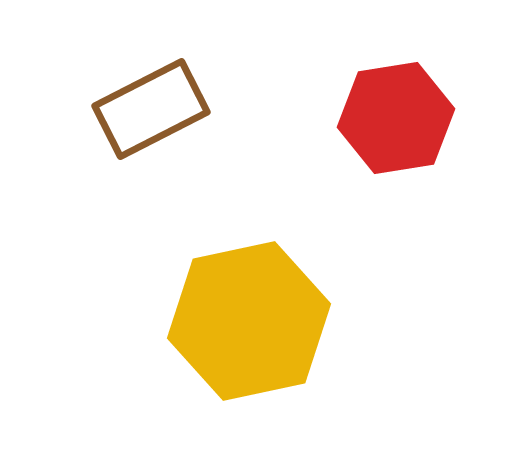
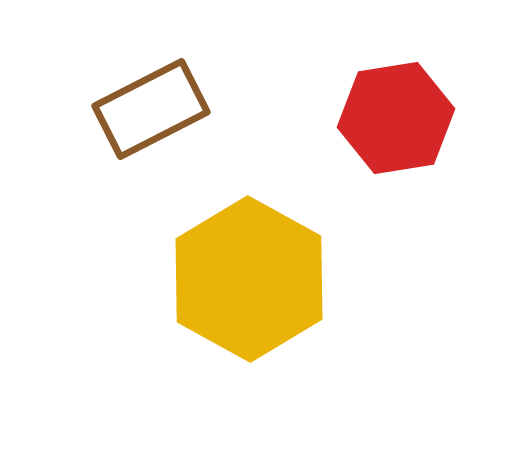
yellow hexagon: moved 42 px up; rotated 19 degrees counterclockwise
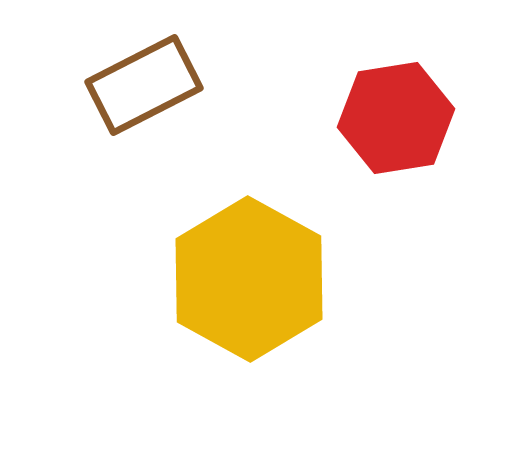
brown rectangle: moved 7 px left, 24 px up
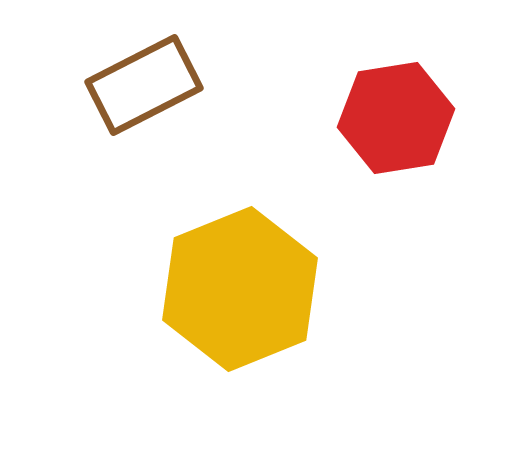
yellow hexagon: moved 9 px left, 10 px down; rotated 9 degrees clockwise
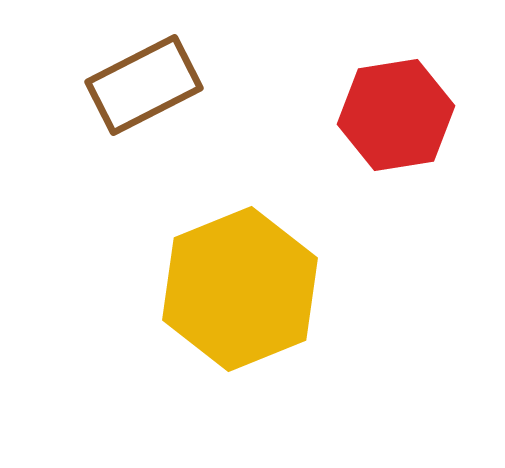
red hexagon: moved 3 px up
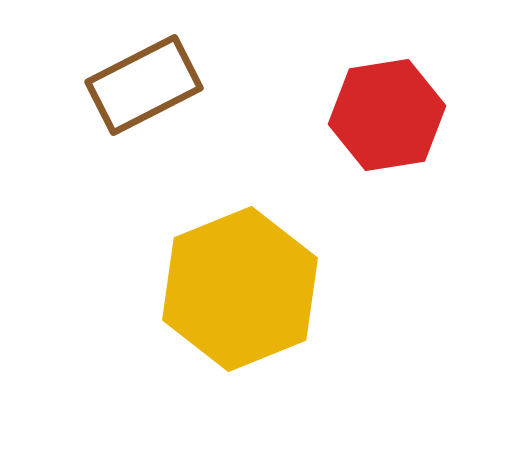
red hexagon: moved 9 px left
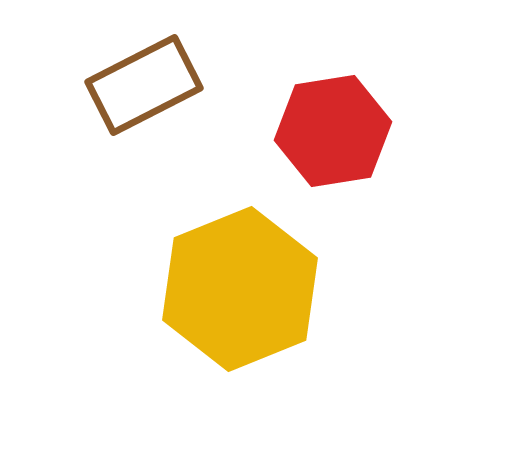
red hexagon: moved 54 px left, 16 px down
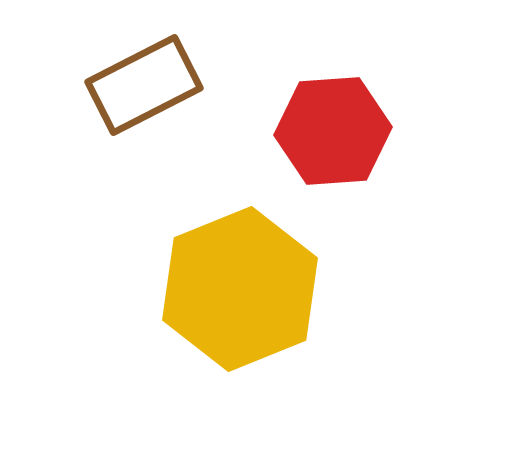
red hexagon: rotated 5 degrees clockwise
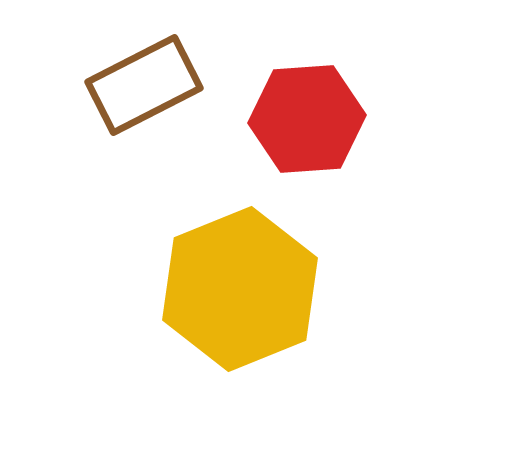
red hexagon: moved 26 px left, 12 px up
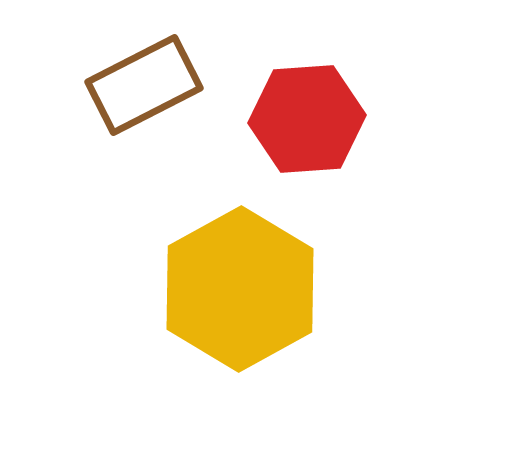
yellow hexagon: rotated 7 degrees counterclockwise
